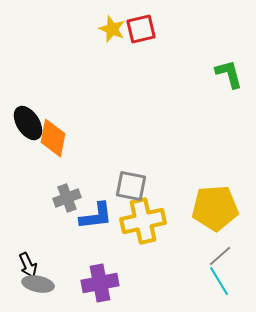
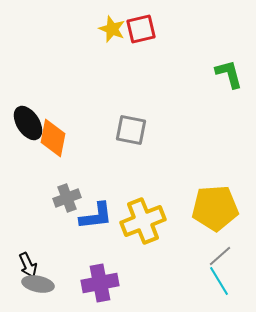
gray square: moved 56 px up
yellow cross: rotated 9 degrees counterclockwise
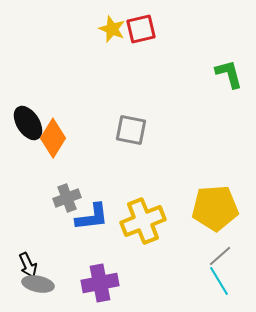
orange diamond: rotated 21 degrees clockwise
blue L-shape: moved 4 px left, 1 px down
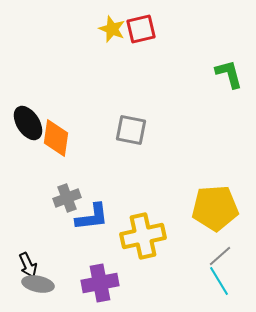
orange diamond: moved 3 px right; rotated 24 degrees counterclockwise
yellow cross: moved 15 px down; rotated 9 degrees clockwise
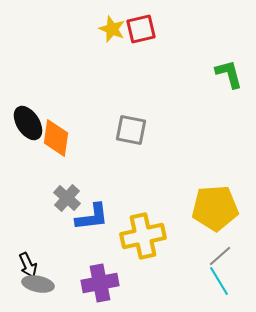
gray cross: rotated 28 degrees counterclockwise
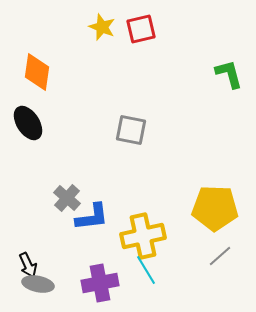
yellow star: moved 10 px left, 2 px up
orange diamond: moved 19 px left, 66 px up
yellow pentagon: rotated 6 degrees clockwise
cyan line: moved 73 px left, 11 px up
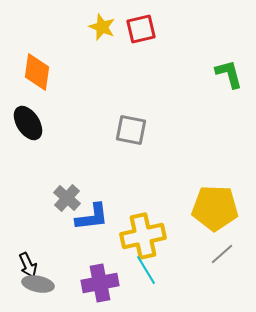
gray line: moved 2 px right, 2 px up
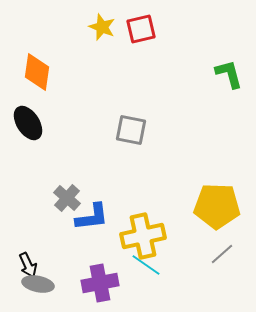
yellow pentagon: moved 2 px right, 2 px up
cyan line: moved 5 px up; rotated 24 degrees counterclockwise
